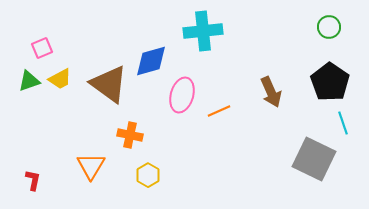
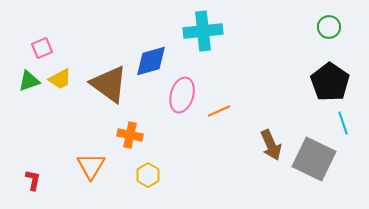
brown arrow: moved 53 px down
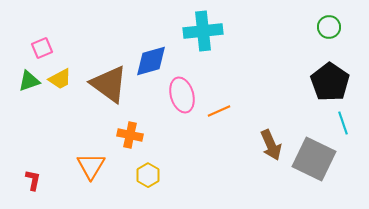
pink ellipse: rotated 32 degrees counterclockwise
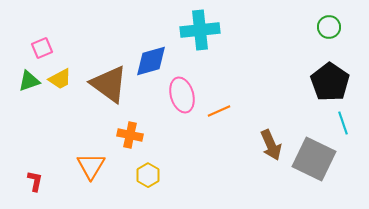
cyan cross: moved 3 px left, 1 px up
red L-shape: moved 2 px right, 1 px down
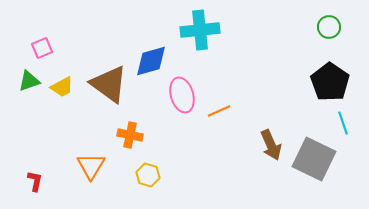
yellow trapezoid: moved 2 px right, 8 px down
yellow hexagon: rotated 15 degrees counterclockwise
